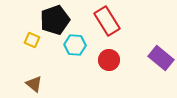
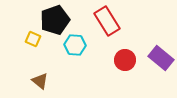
yellow square: moved 1 px right, 1 px up
red circle: moved 16 px right
brown triangle: moved 6 px right, 3 px up
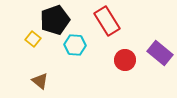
yellow square: rotated 14 degrees clockwise
purple rectangle: moved 1 px left, 5 px up
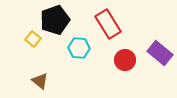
red rectangle: moved 1 px right, 3 px down
cyan hexagon: moved 4 px right, 3 px down
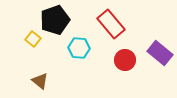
red rectangle: moved 3 px right; rotated 8 degrees counterclockwise
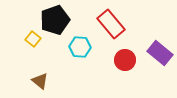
cyan hexagon: moved 1 px right, 1 px up
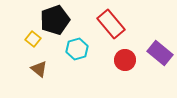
cyan hexagon: moved 3 px left, 2 px down; rotated 20 degrees counterclockwise
brown triangle: moved 1 px left, 12 px up
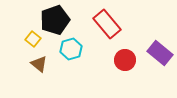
red rectangle: moved 4 px left
cyan hexagon: moved 6 px left
brown triangle: moved 5 px up
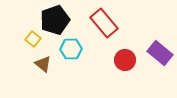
red rectangle: moved 3 px left, 1 px up
cyan hexagon: rotated 15 degrees clockwise
brown triangle: moved 4 px right
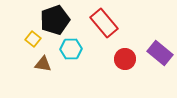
red circle: moved 1 px up
brown triangle: rotated 30 degrees counterclockwise
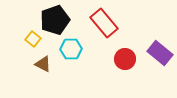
brown triangle: rotated 18 degrees clockwise
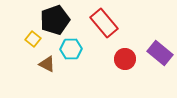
brown triangle: moved 4 px right
